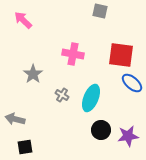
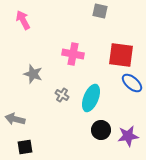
pink arrow: rotated 18 degrees clockwise
gray star: rotated 18 degrees counterclockwise
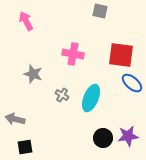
pink arrow: moved 3 px right, 1 px down
black circle: moved 2 px right, 8 px down
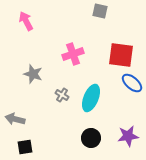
pink cross: rotated 30 degrees counterclockwise
black circle: moved 12 px left
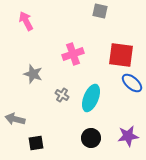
black square: moved 11 px right, 4 px up
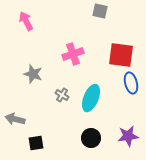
blue ellipse: moved 1 px left; rotated 35 degrees clockwise
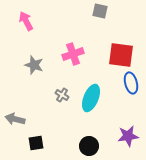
gray star: moved 1 px right, 9 px up
black circle: moved 2 px left, 8 px down
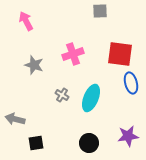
gray square: rotated 14 degrees counterclockwise
red square: moved 1 px left, 1 px up
black circle: moved 3 px up
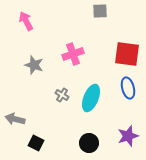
red square: moved 7 px right
blue ellipse: moved 3 px left, 5 px down
purple star: rotated 10 degrees counterclockwise
black square: rotated 35 degrees clockwise
